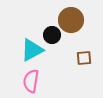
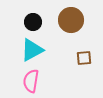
black circle: moved 19 px left, 13 px up
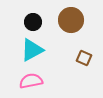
brown square: rotated 28 degrees clockwise
pink semicircle: rotated 70 degrees clockwise
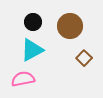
brown circle: moved 1 px left, 6 px down
brown square: rotated 21 degrees clockwise
pink semicircle: moved 8 px left, 2 px up
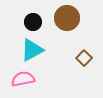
brown circle: moved 3 px left, 8 px up
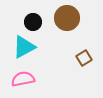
cyan triangle: moved 8 px left, 3 px up
brown square: rotated 14 degrees clockwise
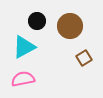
brown circle: moved 3 px right, 8 px down
black circle: moved 4 px right, 1 px up
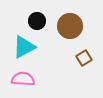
pink semicircle: rotated 15 degrees clockwise
